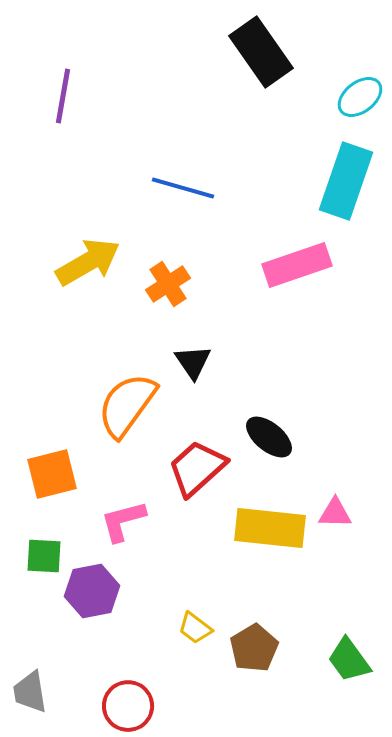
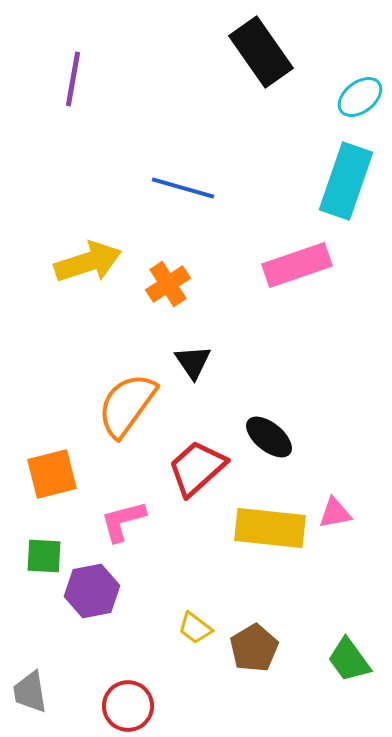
purple line: moved 10 px right, 17 px up
yellow arrow: rotated 12 degrees clockwise
pink triangle: rotated 12 degrees counterclockwise
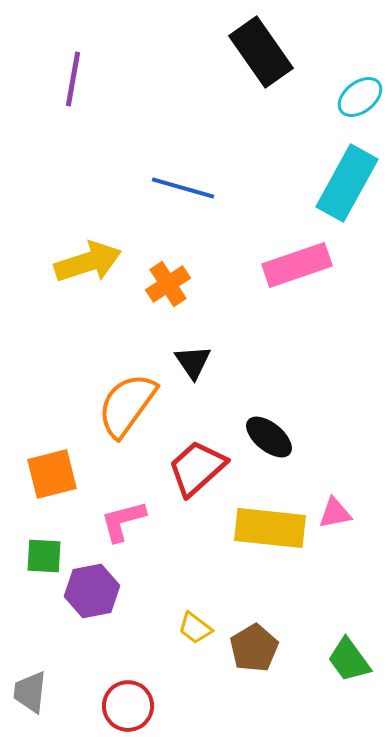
cyan rectangle: moved 1 px right, 2 px down; rotated 10 degrees clockwise
gray trapezoid: rotated 15 degrees clockwise
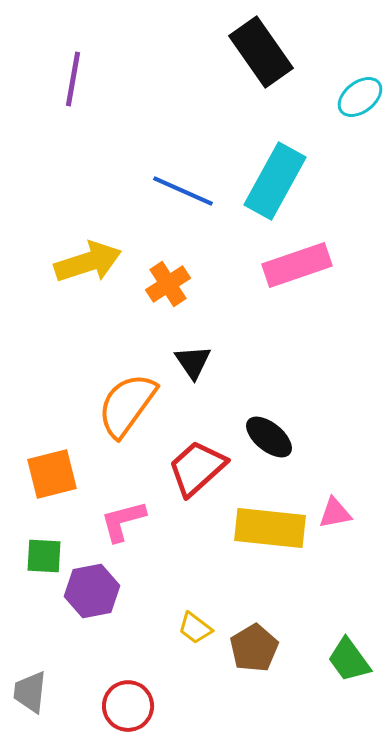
cyan rectangle: moved 72 px left, 2 px up
blue line: moved 3 px down; rotated 8 degrees clockwise
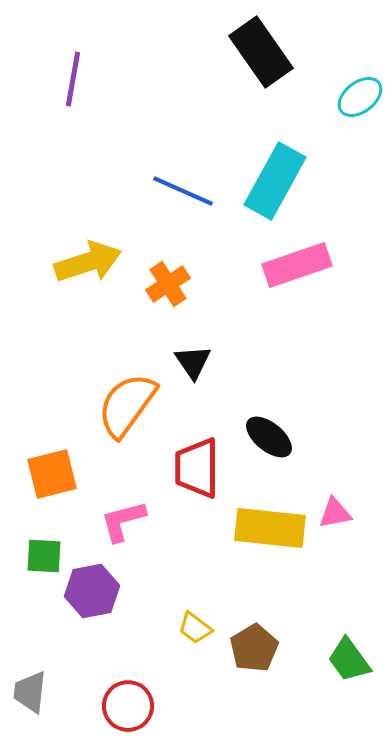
red trapezoid: rotated 48 degrees counterclockwise
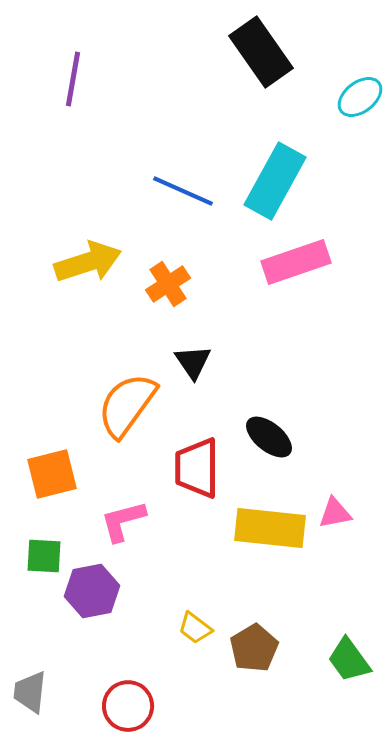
pink rectangle: moved 1 px left, 3 px up
